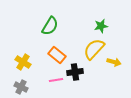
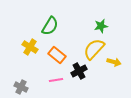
yellow cross: moved 7 px right, 15 px up
black cross: moved 4 px right, 1 px up; rotated 21 degrees counterclockwise
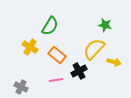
green star: moved 4 px right, 1 px up; rotated 24 degrees clockwise
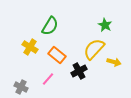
green star: rotated 16 degrees clockwise
pink line: moved 8 px left, 1 px up; rotated 40 degrees counterclockwise
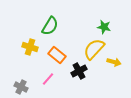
green star: moved 1 px left, 2 px down; rotated 16 degrees counterclockwise
yellow cross: rotated 14 degrees counterclockwise
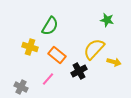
green star: moved 3 px right, 7 px up
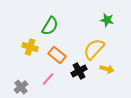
yellow arrow: moved 7 px left, 7 px down
gray cross: rotated 24 degrees clockwise
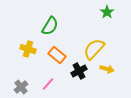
green star: moved 8 px up; rotated 24 degrees clockwise
yellow cross: moved 2 px left, 2 px down
pink line: moved 5 px down
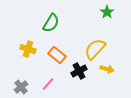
green semicircle: moved 1 px right, 3 px up
yellow semicircle: moved 1 px right
